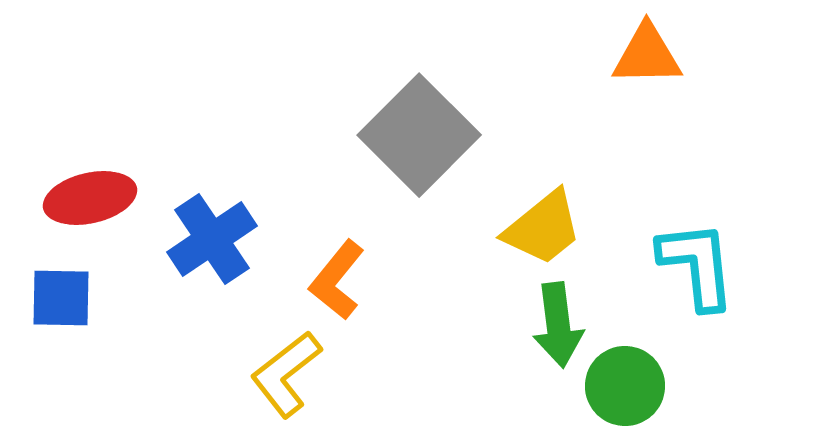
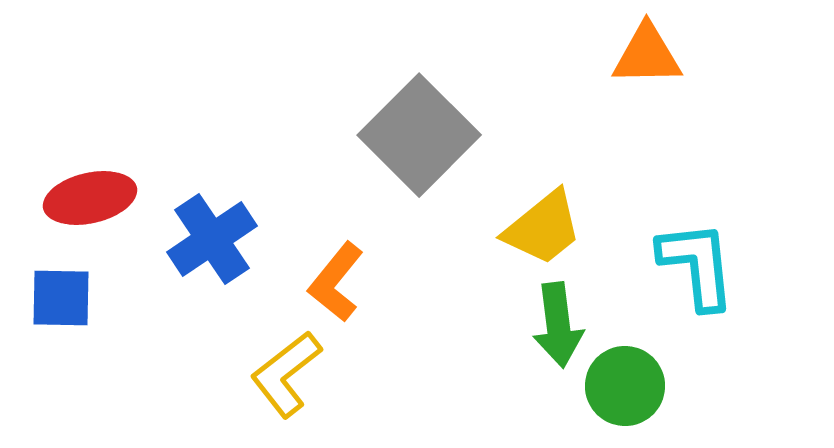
orange L-shape: moved 1 px left, 2 px down
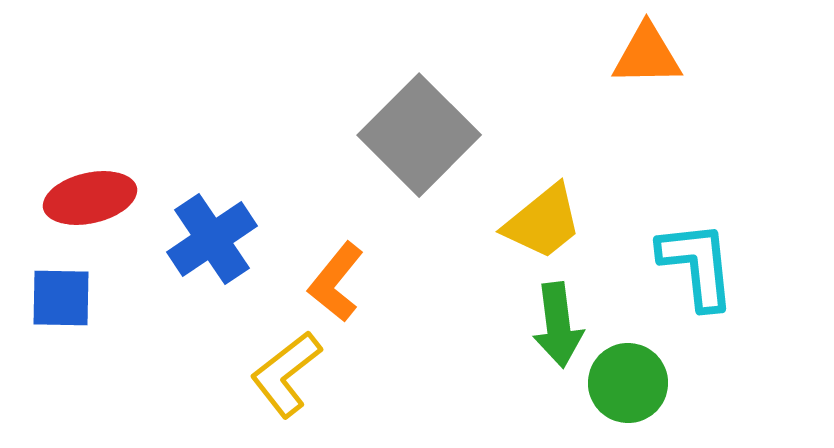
yellow trapezoid: moved 6 px up
green circle: moved 3 px right, 3 px up
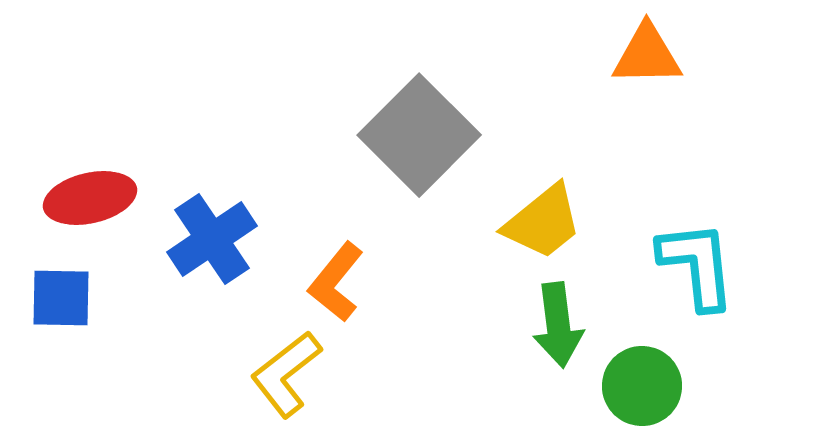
green circle: moved 14 px right, 3 px down
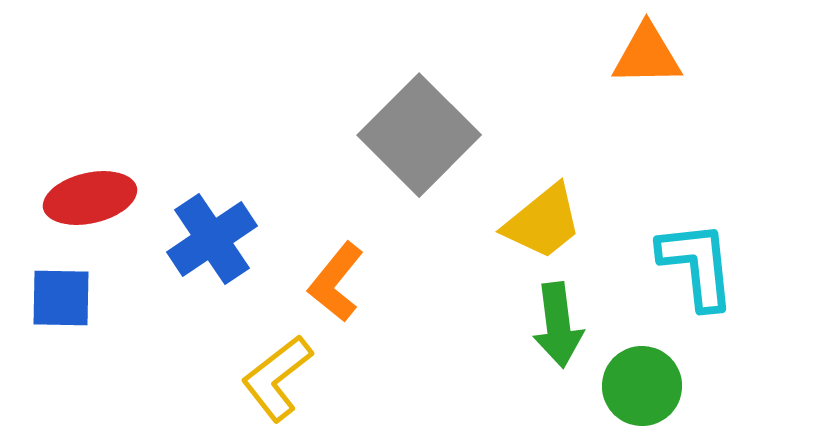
yellow L-shape: moved 9 px left, 4 px down
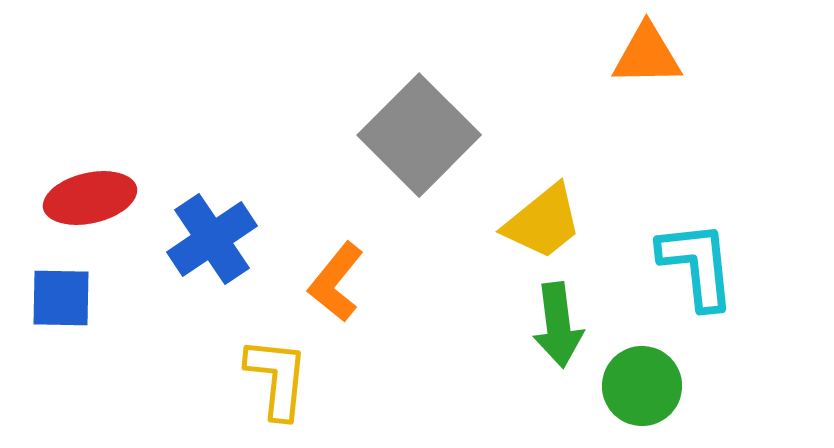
yellow L-shape: rotated 134 degrees clockwise
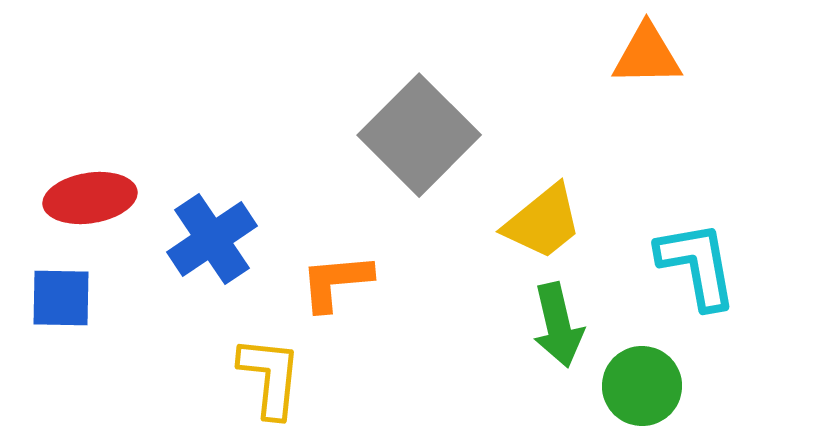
red ellipse: rotated 4 degrees clockwise
cyan L-shape: rotated 4 degrees counterclockwise
orange L-shape: rotated 46 degrees clockwise
green arrow: rotated 6 degrees counterclockwise
yellow L-shape: moved 7 px left, 1 px up
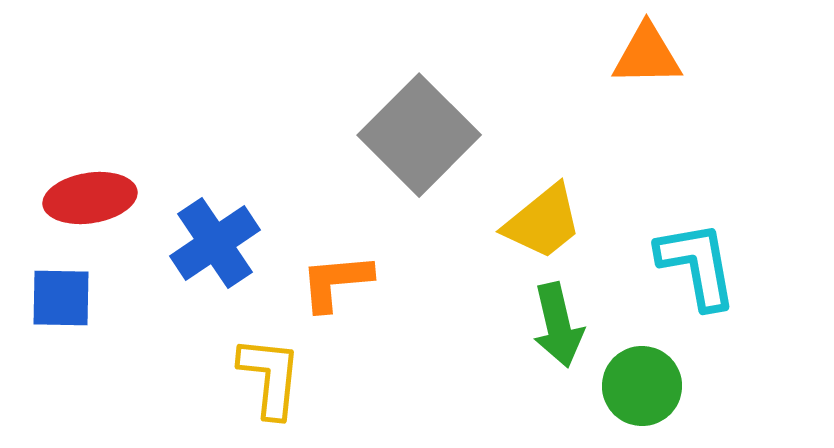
blue cross: moved 3 px right, 4 px down
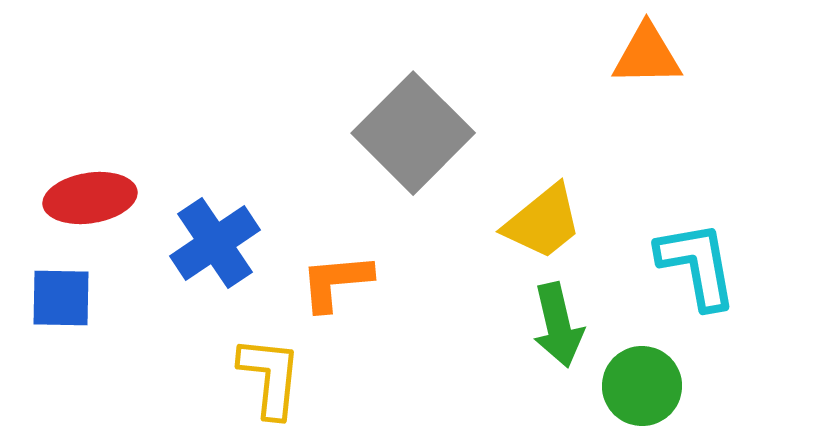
gray square: moved 6 px left, 2 px up
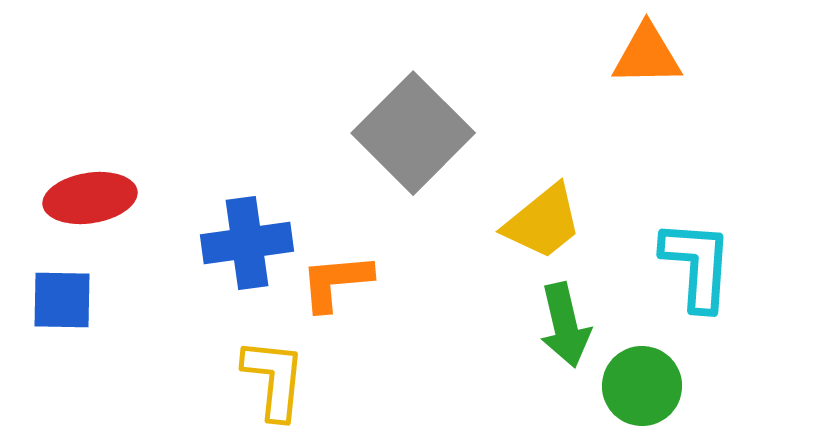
blue cross: moved 32 px right; rotated 26 degrees clockwise
cyan L-shape: rotated 14 degrees clockwise
blue square: moved 1 px right, 2 px down
green arrow: moved 7 px right
yellow L-shape: moved 4 px right, 2 px down
